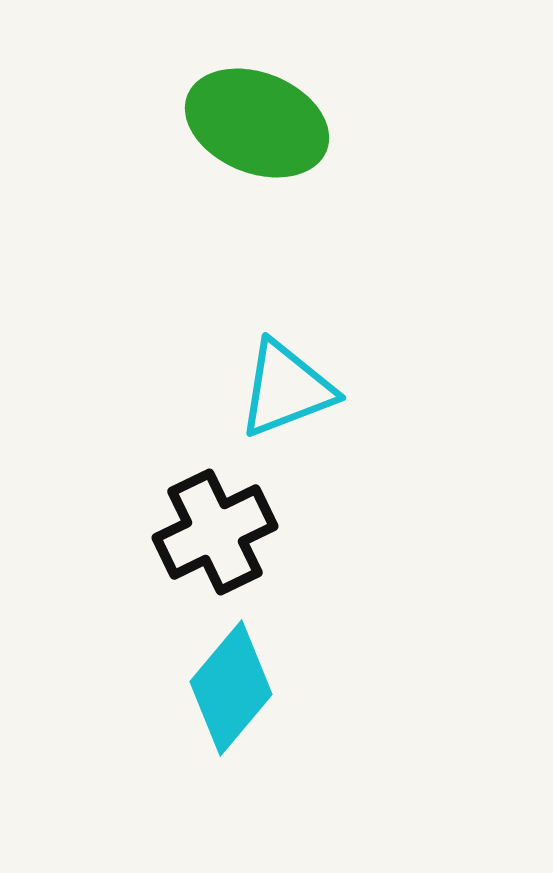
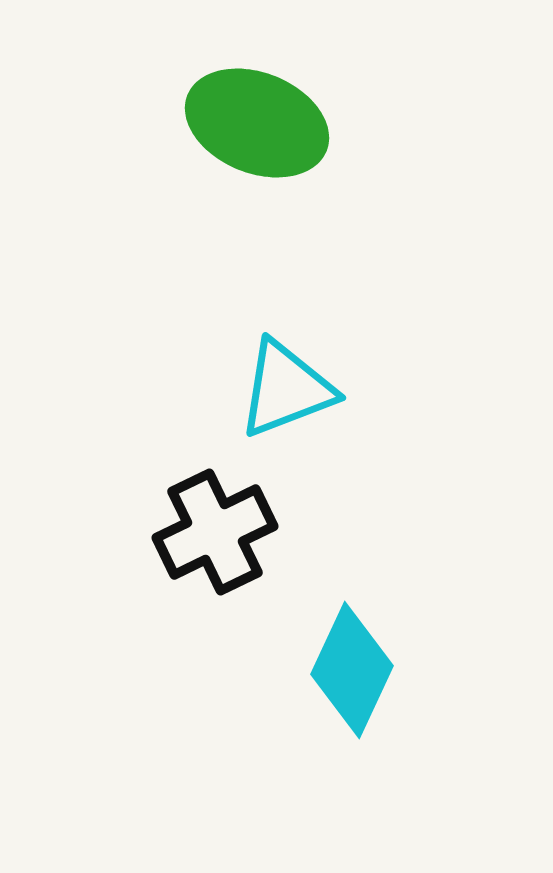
cyan diamond: moved 121 px right, 18 px up; rotated 15 degrees counterclockwise
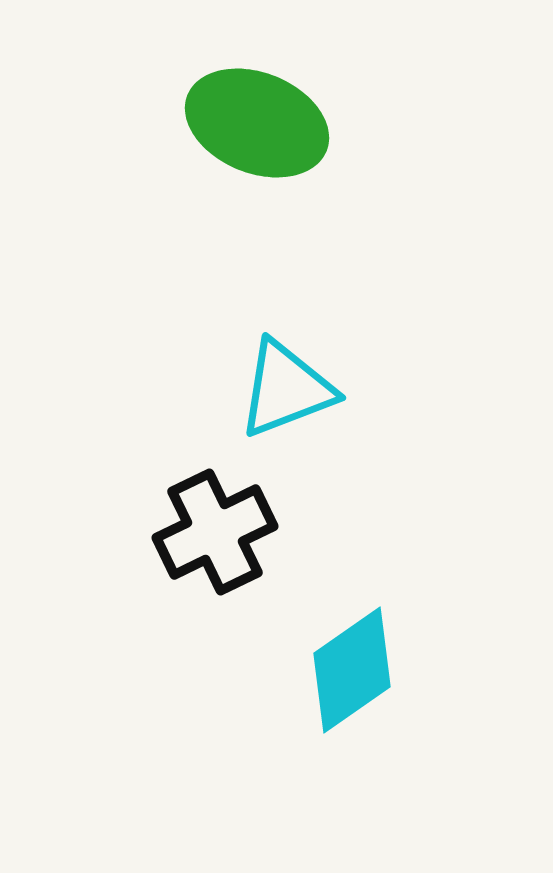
cyan diamond: rotated 30 degrees clockwise
